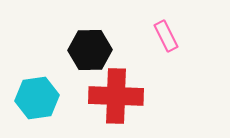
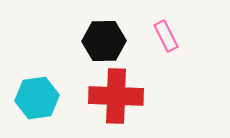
black hexagon: moved 14 px right, 9 px up
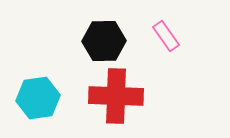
pink rectangle: rotated 8 degrees counterclockwise
cyan hexagon: moved 1 px right
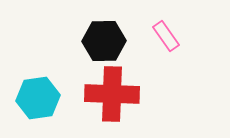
red cross: moved 4 px left, 2 px up
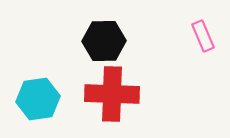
pink rectangle: moved 37 px right; rotated 12 degrees clockwise
cyan hexagon: moved 1 px down
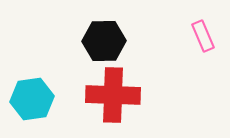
red cross: moved 1 px right, 1 px down
cyan hexagon: moved 6 px left
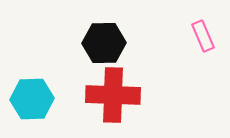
black hexagon: moved 2 px down
cyan hexagon: rotated 6 degrees clockwise
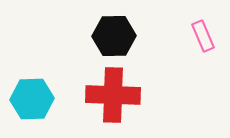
black hexagon: moved 10 px right, 7 px up
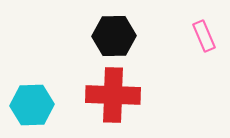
pink rectangle: moved 1 px right
cyan hexagon: moved 6 px down
